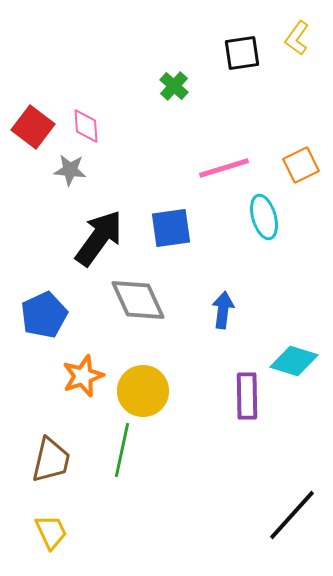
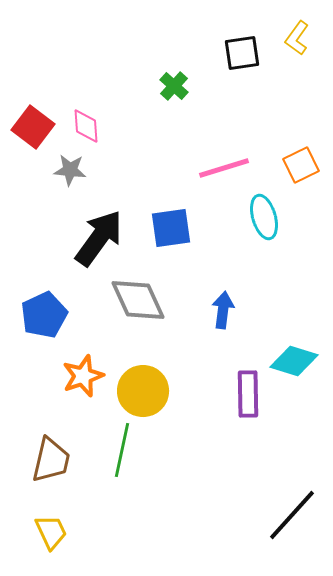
purple rectangle: moved 1 px right, 2 px up
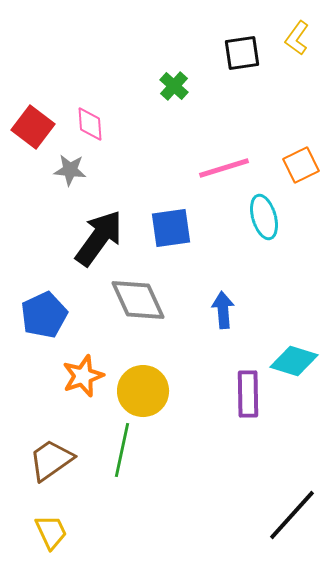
pink diamond: moved 4 px right, 2 px up
blue arrow: rotated 12 degrees counterclockwise
brown trapezoid: rotated 138 degrees counterclockwise
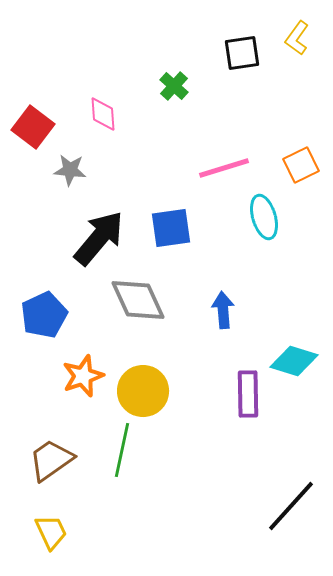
pink diamond: moved 13 px right, 10 px up
black arrow: rotated 4 degrees clockwise
black line: moved 1 px left, 9 px up
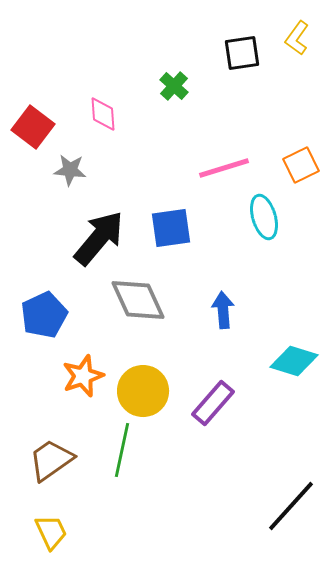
purple rectangle: moved 35 px left, 9 px down; rotated 42 degrees clockwise
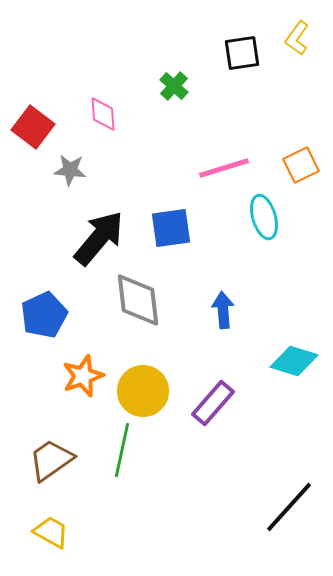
gray diamond: rotated 18 degrees clockwise
black line: moved 2 px left, 1 px down
yellow trapezoid: rotated 36 degrees counterclockwise
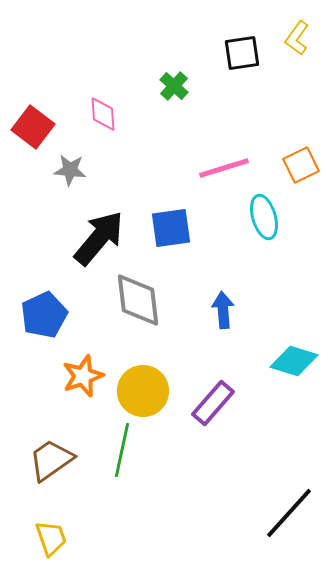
black line: moved 6 px down
yellow trapezoid: moved 6 px down; rotated 42 degrees clockwise
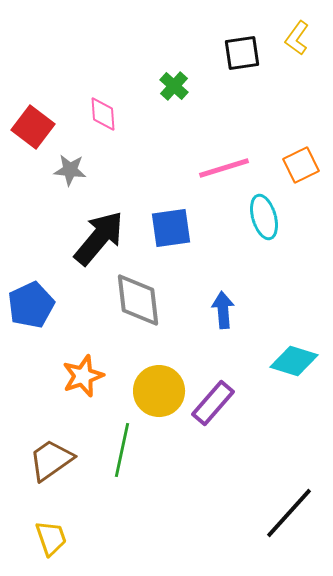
blue pentagon: moved 13 px left, 10 px up
yellow circle: moved 16 px right
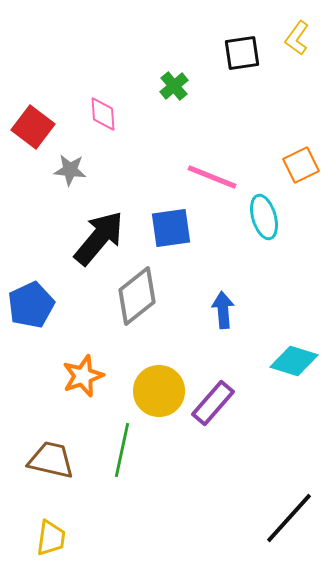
green cross: rotated 8 degrees clockwise
pink line: moved 12 px left, 9 px down; rotated 39 degrees clockwise
gray diamond: moved 1 px left, 4 px up; rotated 58 degrees clockwise
brown trapezoid: rotated 48 degrees clockwise
black line: moved 5 px down
yellow trapezoid: rotated 27 degrees clockwise
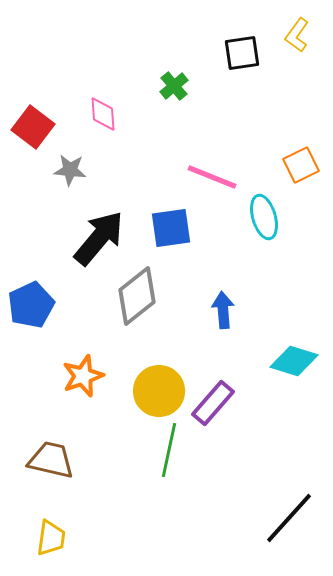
yellow L-shape: moved 3 px up
green line: moved 47 px right
